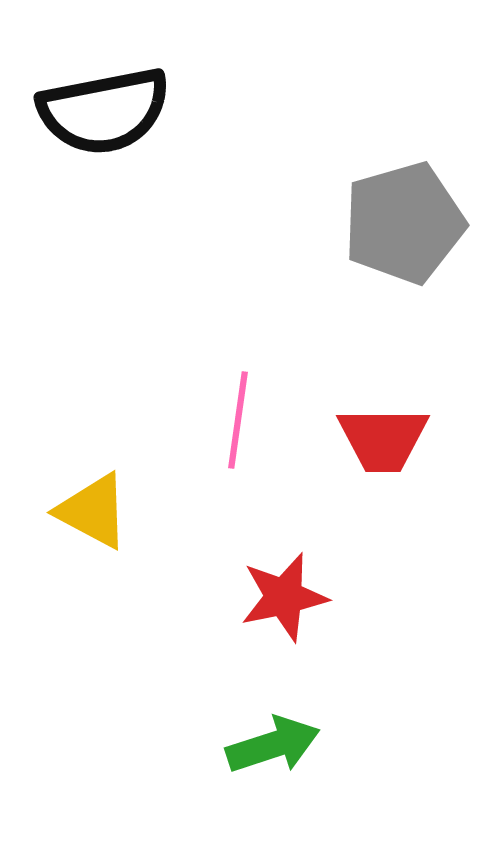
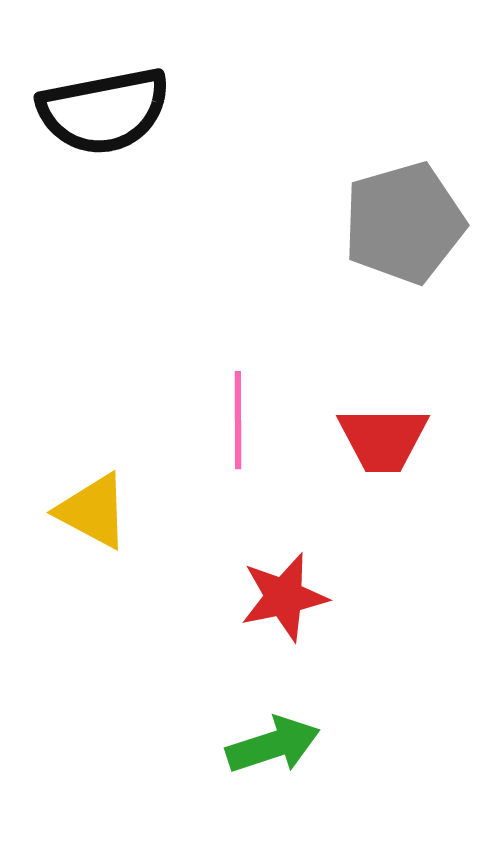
pink line: rotated 8 degrees counterclockwise
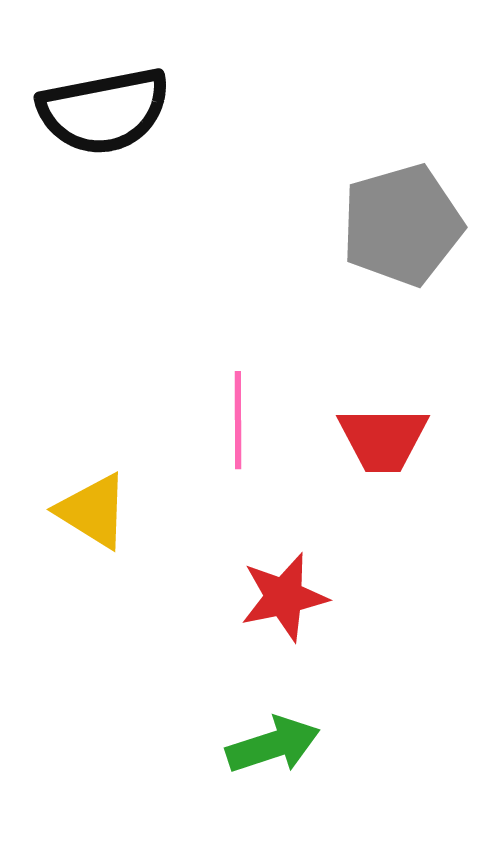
gray pentagon: moved 2 px left, 2 px down
yellow triangle: rotated 4 degrees clockwise
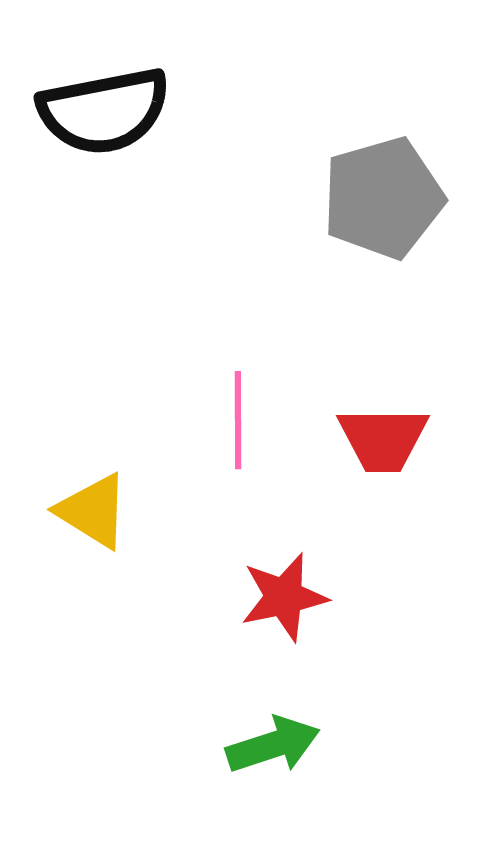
gray pentagon: moved 19 px left, 27 px up
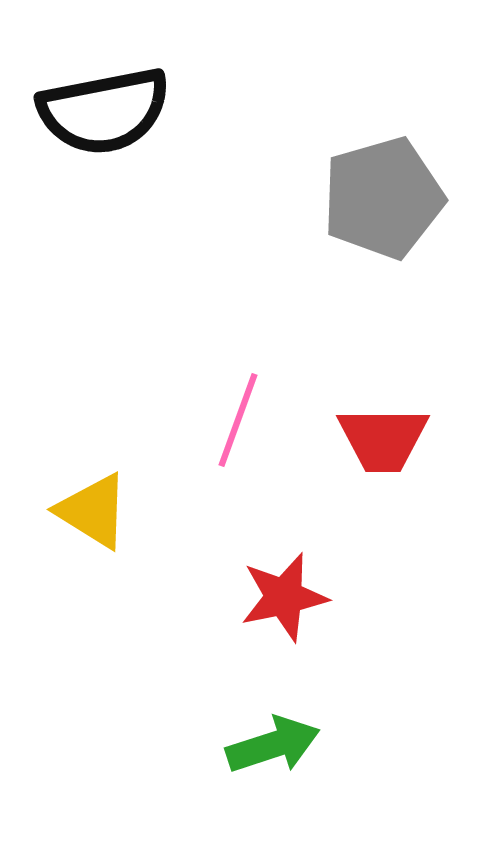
pink line: rotated 20 degrees clockwise
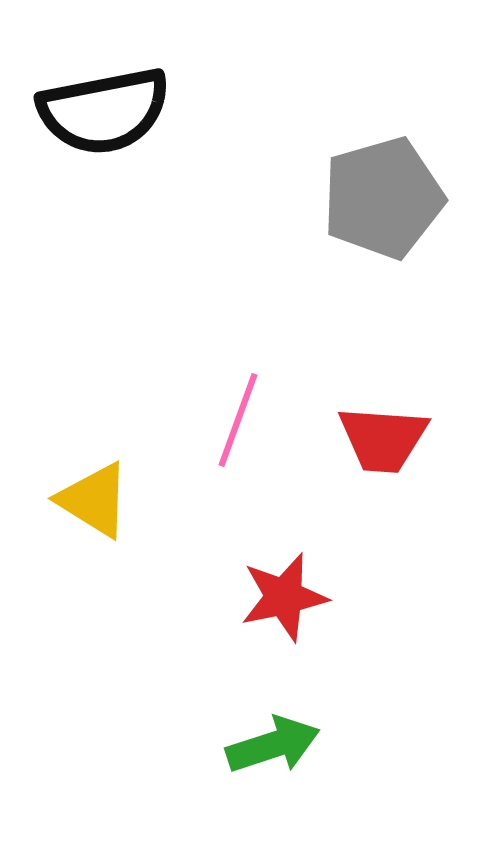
red trapezoid: rotated 4 degrees clockwise
yellow triangle: moved 1 px right, 11 px up
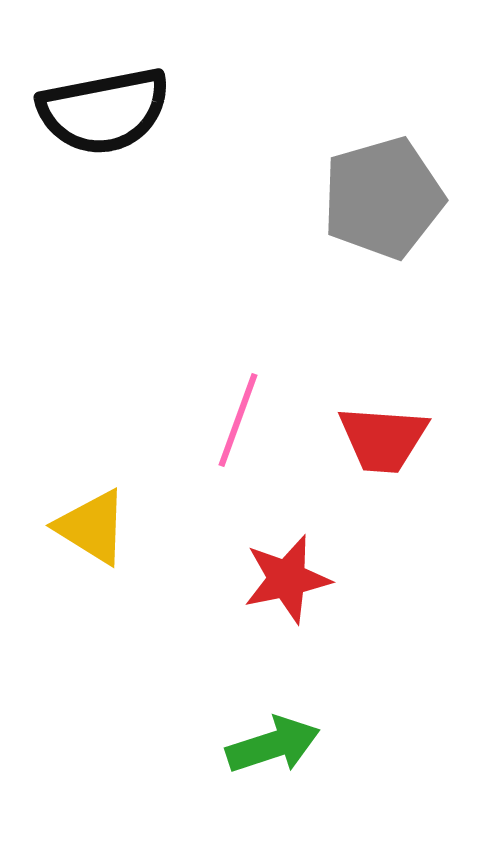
yellow triangle: moved 2 px left, 27 px down
red star: moved 3 px right, 18 px up
